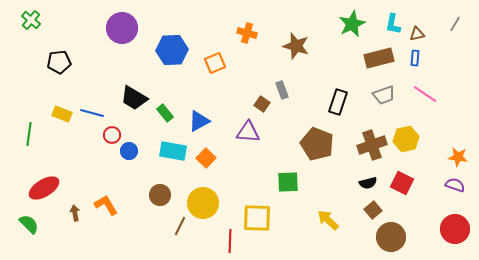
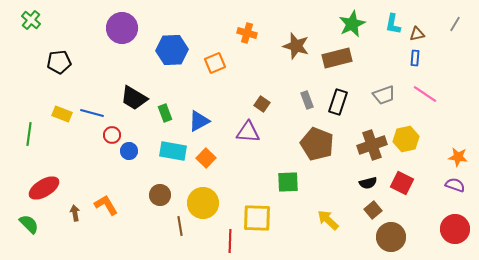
brown rectangle at (379, 58): moved 42 px left
gray rectangle at (282, 90): moved 25 px right, 10 px down
green rectangle at (165, 113): rotated 18 degrees clockwise
brown line at (180, 226): rotated 36 degrees counterclockwise
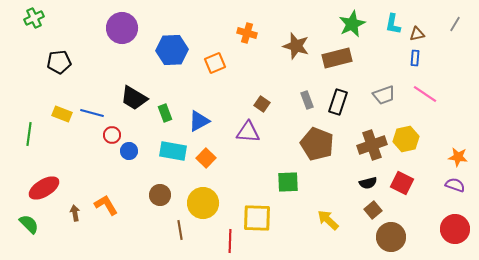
green cross at (31, 20): moved 3 px right, 2 px up; rotated 24 degrees clockwise
brown line at (180, 226): moved 4 px down
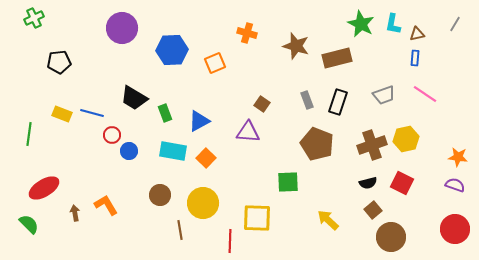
green star at (352, 24): moved 9 px right; rotated 20 degrees counterclockwise
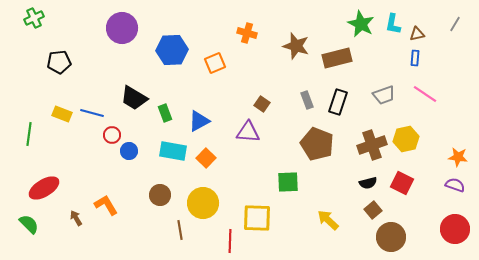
brown arrow at (75, 213): moved 1 px right, 5 px down; rotated 21 degrees counterclockwise
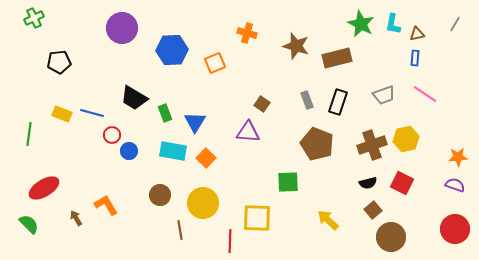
blue triangle at (199, 121): moved 4 px left, 1 px down; rotated 30 degrees counterclockwise
orange star at (458, 157): rotated 12 degrees counterclockwise
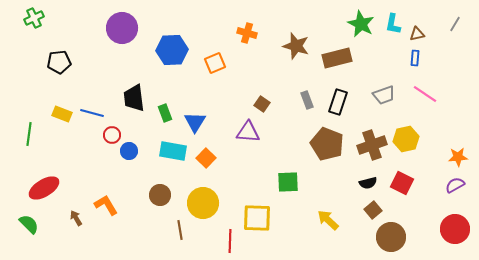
black trapezoid at (134, 98): rotated 52 degrees clockwise
brown pentagon at (317, 144): moved 10 px right
purple semicircle at (455, 185): rotated 48 degrees counterclockwise
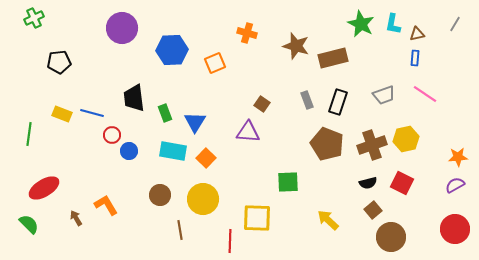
brown rectangle at (337, 58): moved 4 px left
yellow circle at (203, 203): moved 4 px up
